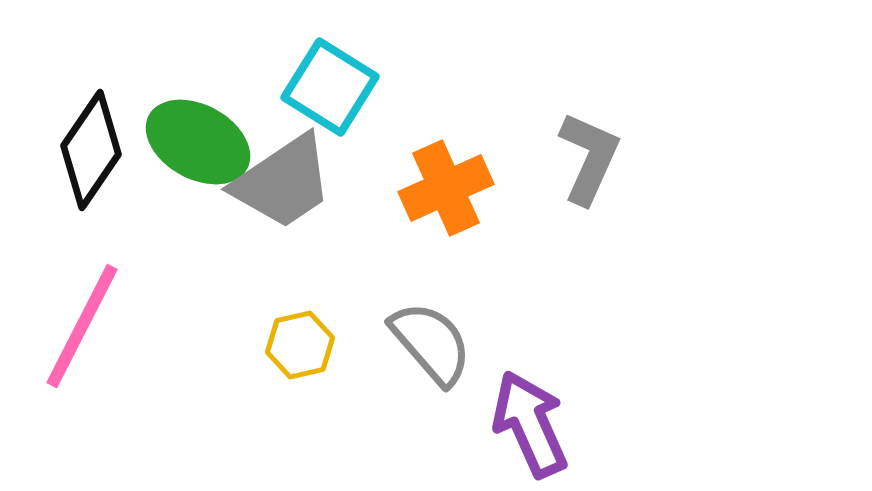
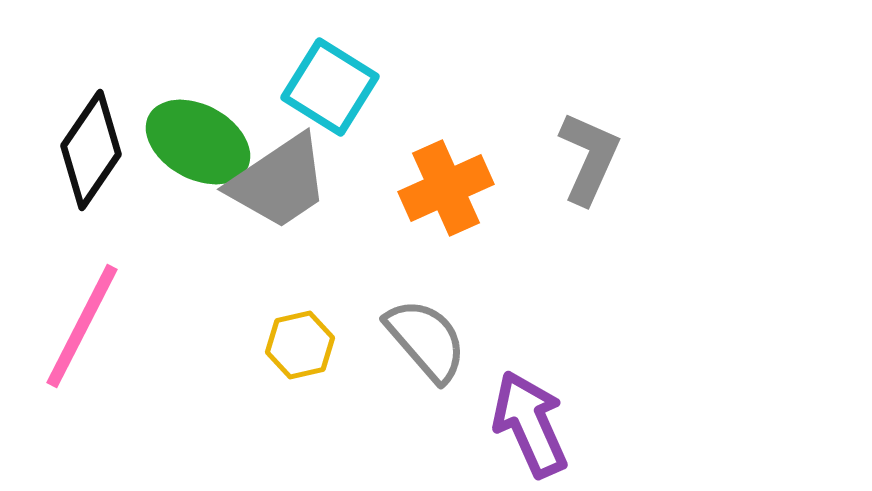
gray trapezoid: moved 4 px left
gray semicircle: moved 5 px left, 3 px up
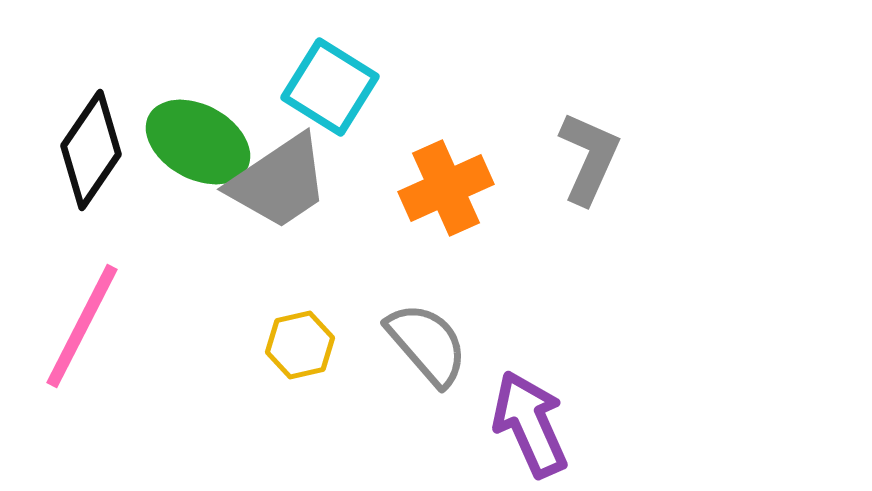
gray semicircle: moved 1 px right, 4 px down
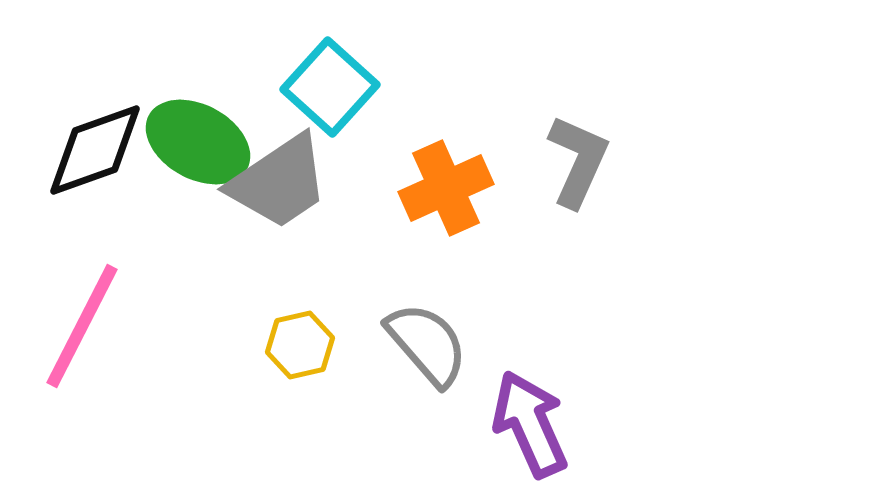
cyan square: rotated 10 degrees clockwise
black diamond: moved 4 px right; rotated 36 degrees clockwise
gray L-shape: moved 11 px left, 3 px down
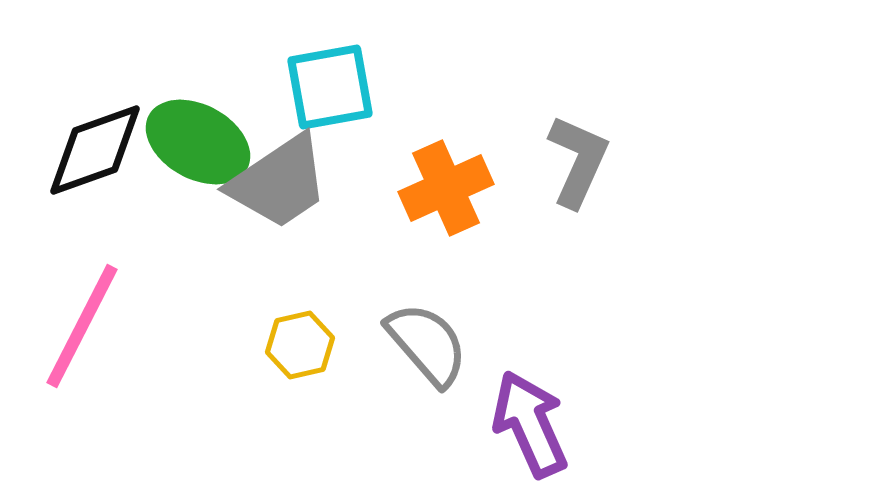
cyan square: rotated 38 degrees clockwise
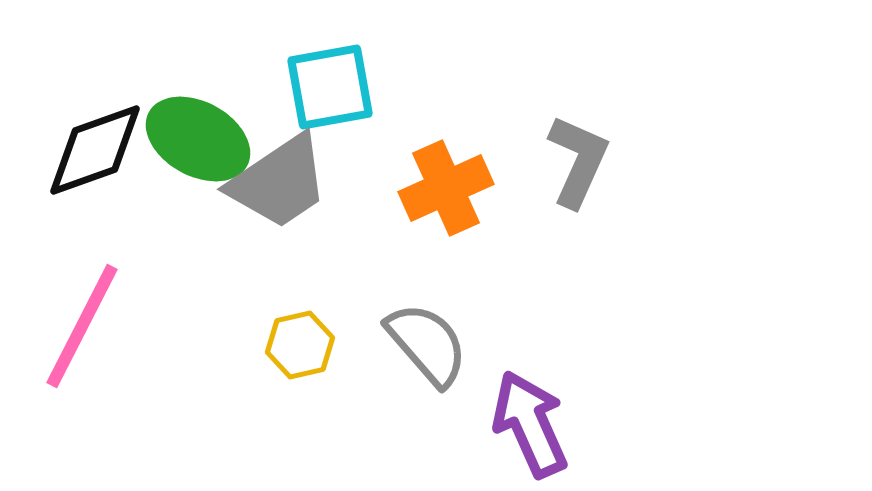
green ellipse: moved 3 px up
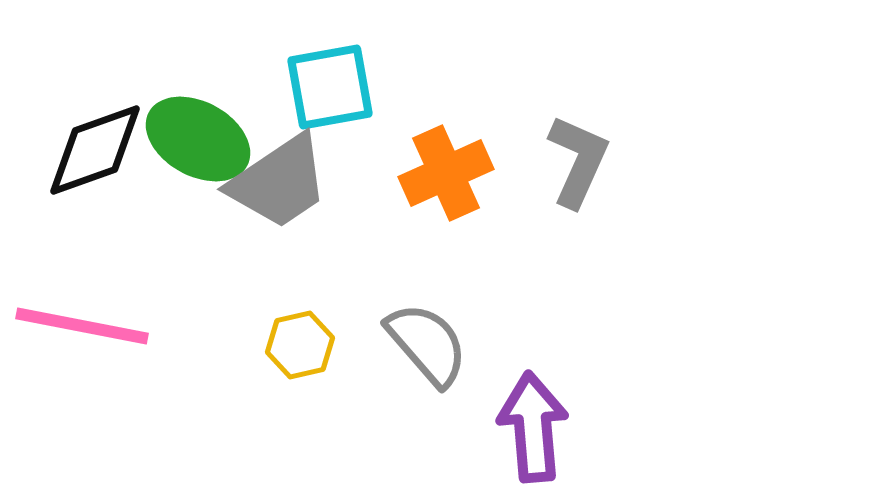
orange cross: moved 15 px up
pink line: rotated 74 degrees clockwise
purple arrow: moved 3 px right, 3 px down; rotated 19 degrees clockwise
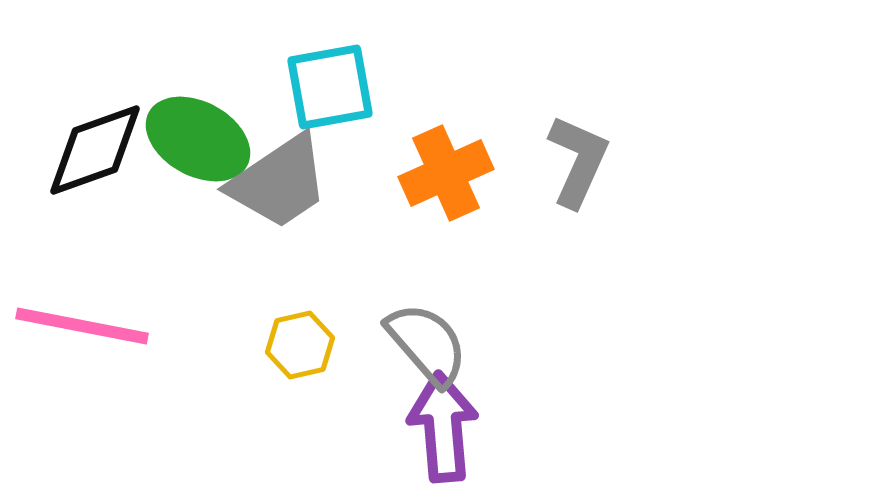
purple arrow: moved 90 px left
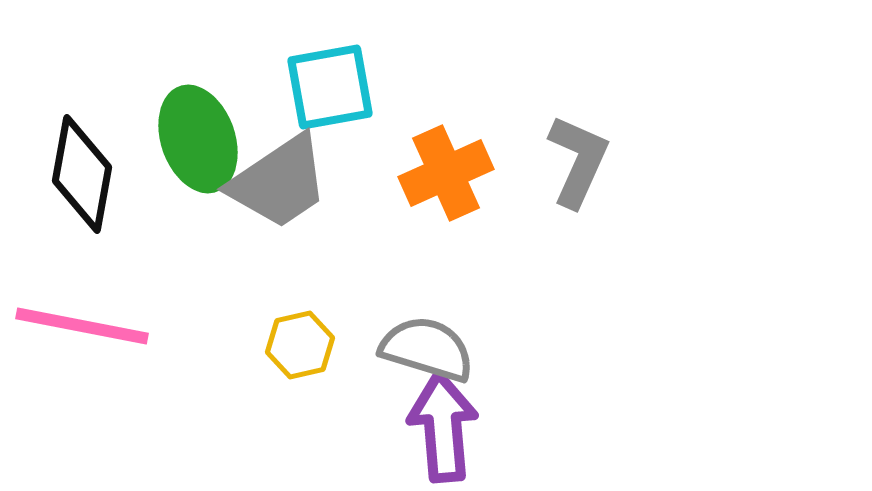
green ellipse: rotated 42 degrees clockwise
black diamond: moved 13 px left, 24 px down; rotated 60 degrees counterclockwise
gray semicircle: moved 5 px down; rotated 32 degrees counterclockwise
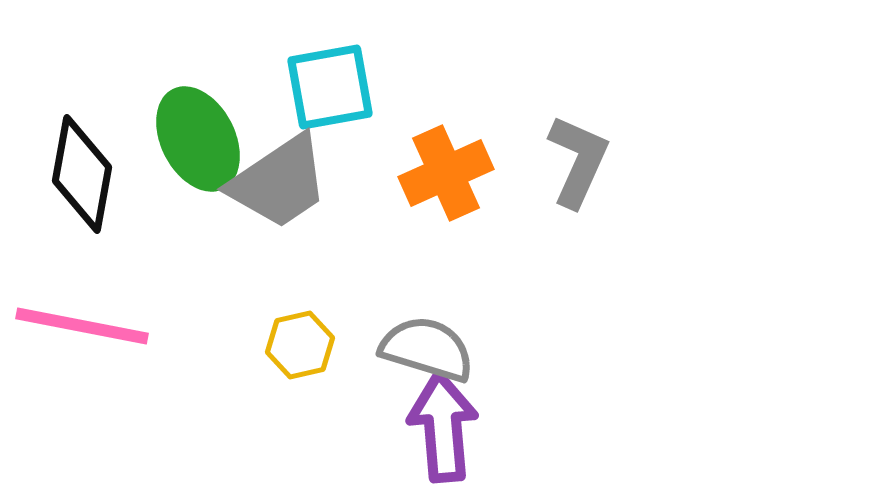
green ellipse: rotated 8 degrees counterclockwise
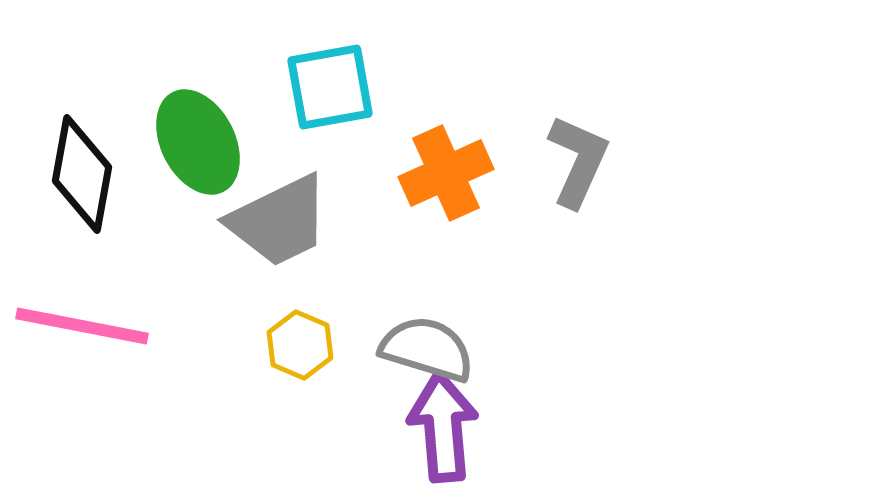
green ellipse: moved 3 px down
gray trapezoid: moved 39 px down; rotated 8 degrees clockwise
yellow hexagon: rotated 24 degrees counterclockwise
